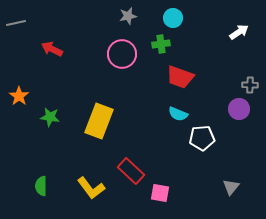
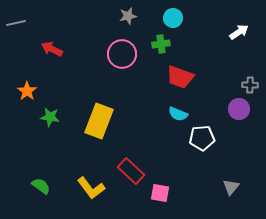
orange star: moved 8 px right, 5 px up
green semicircle: rotated 126 degrees clockwise
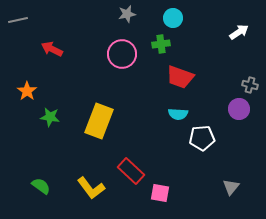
gray star: moved 1 px left, 2 px up
gray line: moved 2 px right, 3 px up
gray cross: rotated 14 degrees clockwise
cyan semicircle: rotated 18 degrees counterclockwise
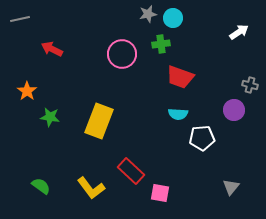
gray star: moved 21 px right
gray line: moved 2 px right, 1 px up
purple circle: moved 5 px left, 1 px down
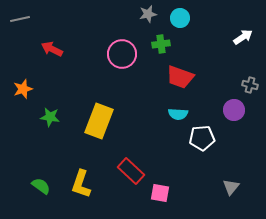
cyan circle: moved 7 px right
white arrow: moved 4 px right, 5 px down
orange star: moved 4 px left, 2 px up; rotated 18 degrees clockwise
yellow L-shape: moved 10 px left, 4 px up; rotated 56 degrees clockwise
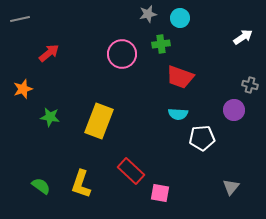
red arrow: moved 3 px left, 4 px down; rotated 115 degrees clockwise
